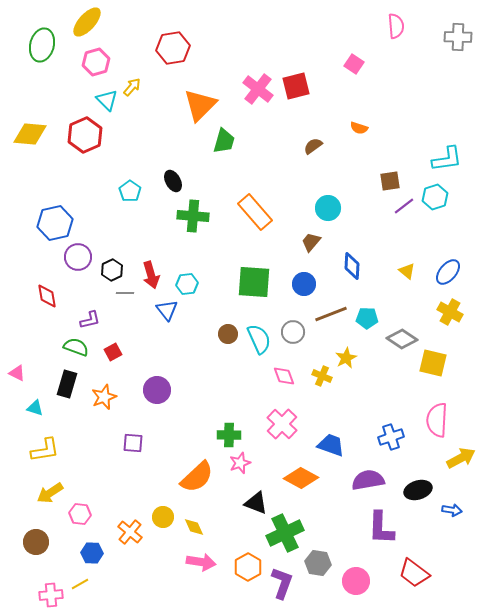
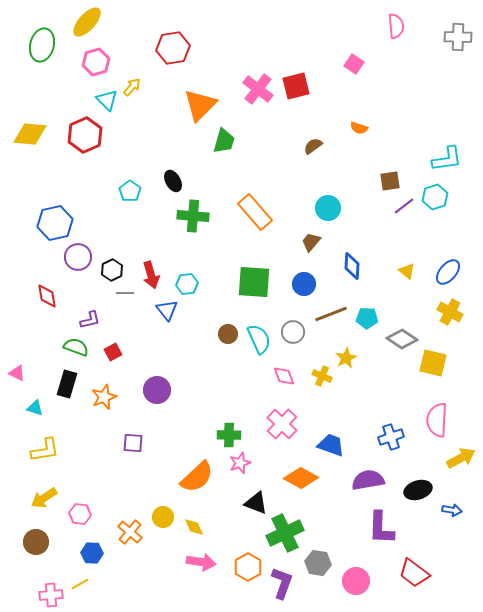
yellow arrow at (50, 493): moved 6 px left, 5 px down
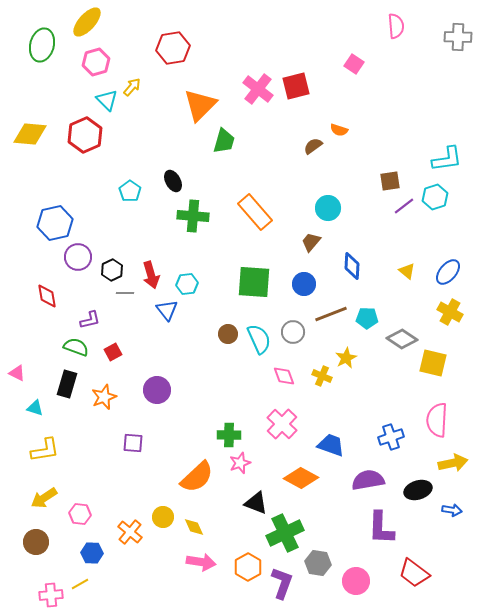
orange semicircle at (359, 128): moved 20 px left, 2 px down
yellow arrow at (461, 458): moved 8 px left, 5 px down; rotated 16 degrees clockwise
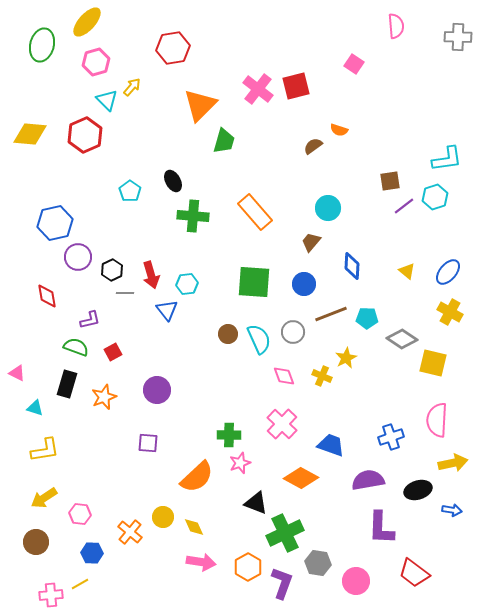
purple square at (133, 443): moved 15 px right
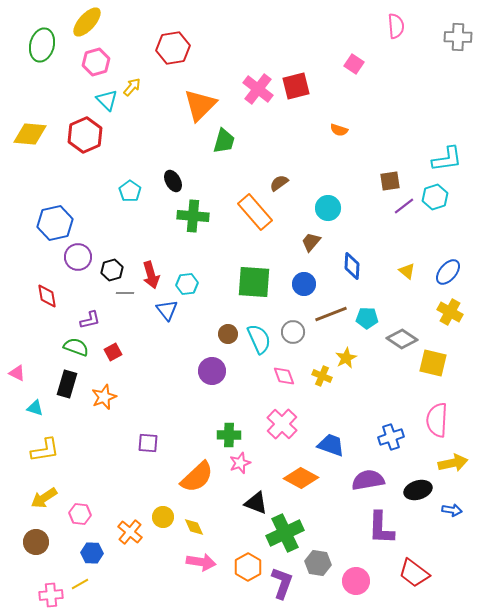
brown semicircle at (313, 146): moved 34 px left, 37 px down
black hexagon at (112, 270): rotated 10 degrees clockwise
purple circle at (157, 390): moved 55 px right, 19 px up
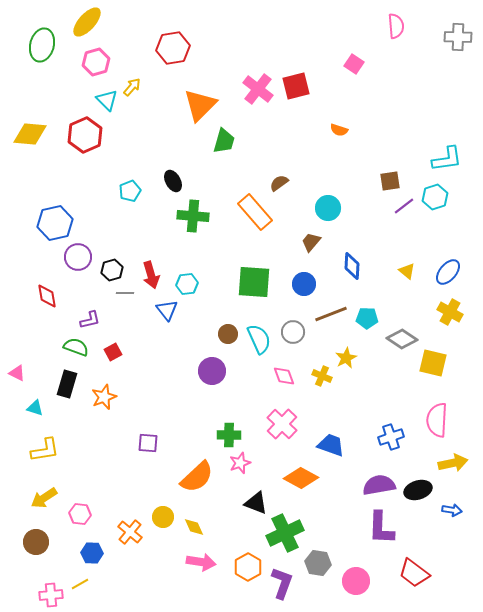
cyan pentagon at (130, 191): rotated 15 degrees clockwise
purple semicircle at (368, 480): moved 11 px right, 5 px down
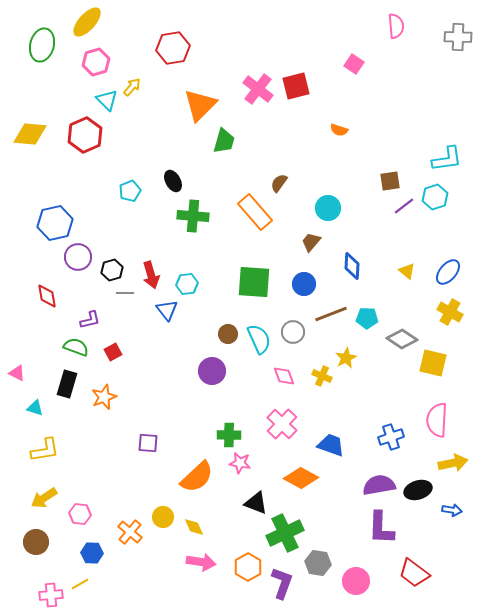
brown semicircle at (279, 183): rotated 18 degrees counterclockwise
pink star at (240, 463): rotated 30 degrees clockwise
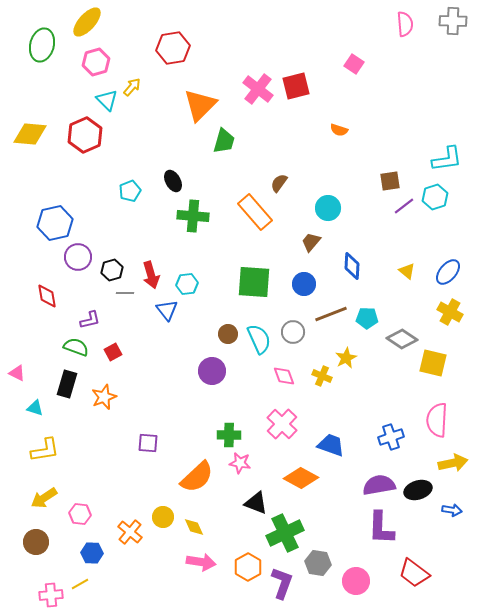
pink semicircle at (396, 26): moved 9 px right, 2 px up
gray cross at (458, 37): moved 5 px left, 16 px up
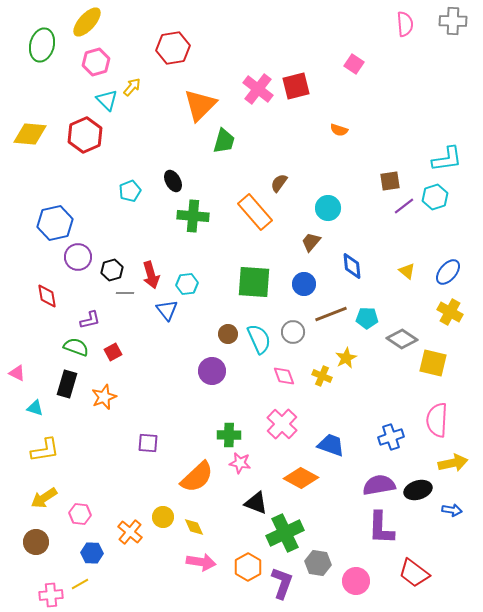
blue diamond at (352, 266): rotated 8 degrees counterclockwise
